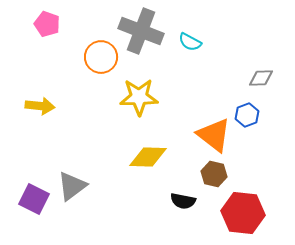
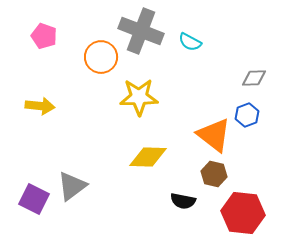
pink pentagon: moved 3 px left, 12 px down
gray diamond: moved 7 px left
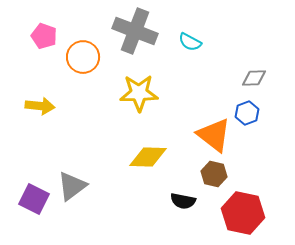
gray cross: moved 6 px left
orange circle: moved 18 px left
yellow star: moved 4 px up
blue hexagon: moved 2 px up
red hexagon: rotated 6 degrees clockwise
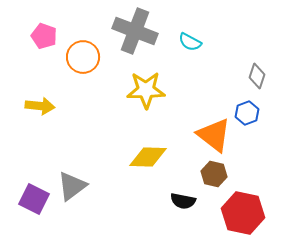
gray diamond: moved 3 px right, 2 px up; rotated 70 degrees counterclockwise
yellow star: moved 7 px right, 3 px up
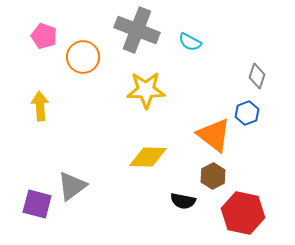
gray cross: moved 2 px right, 1 px up
yellow arrow: rotated 100 degrees counterclockwise
brown hexagon: moved 1 px left, 2 px down; rotated 20 degrees clockwise
purple square: moved 3 px right, 5 px down; rotated 12 degrees counterclockwise
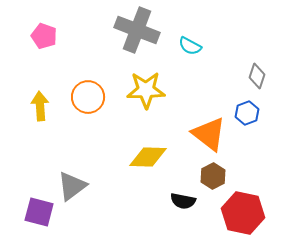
cyan semicircle: moved 4 px down
orange circle: moved 5 px right, 40 px down
orange triangle: moved 5 px left, 1 px up
purple square: moved 2 px right, 8 px down
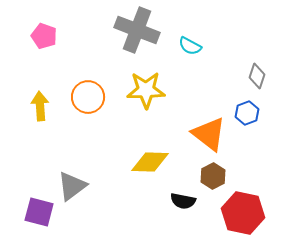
yellow diamond: moved 2 px right, 5 px down
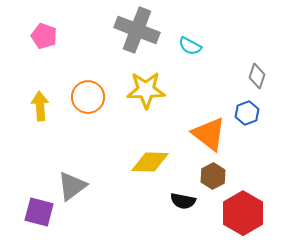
red hexagon: rotated 18 degrees clockwise
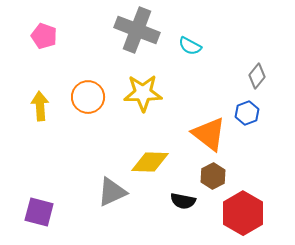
gray diamond: rotated 20 degrees clockwise
yellow star: moved 3 px left, 3 px down
gray triangle: moved 40 px right, 6 px down; rotated 12 degrees clockwise
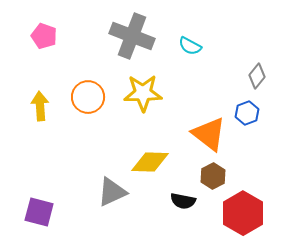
gray cross: moved 5 px left, 6 px down
